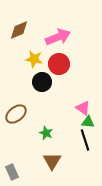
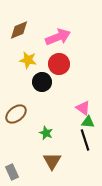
yellow star: moved 6 px left, 1 px down
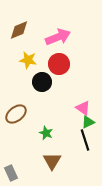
green triangle: rotated 32 degrees counterclockwise
gray rectangle: moved 1 px left, 1 px down
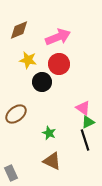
green star: moved 3 px right
brown triangle: rotated 36 degrees counterclockwise
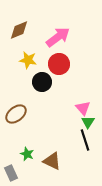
pink arrow: rotated 15 degrees counterclockwise
pink triangle: rotated 14 degrees clockwise
green triangle: rotated 32 degrees counterclockwise
green star: moved 22 px left, 21 px down
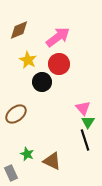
yellow star: rotated 18 degrees clockwise
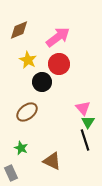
brown ellipse: moved 11 px right, 2 px up
green star: moved 6 px left, 6 px up
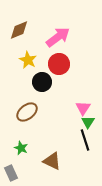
pink triangle: rotated 14 degrees clockwise
